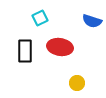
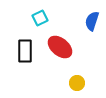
blue semicircle: rotated 90 degrees clockwise
red ellipse: rotated 30 degrees clockwise
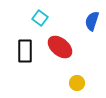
cyan square: rotated 28 degrees counterclockwise
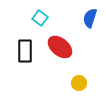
blue semicircle: moved 2 px left, 3 px up
yellow circle: moved 2 px right
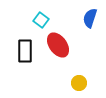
cyan square: moved 1 px right, 2 px down
red ellipse: moved 2 px left, 2 px up; rotated 15 degrees clockwise
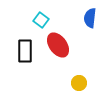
blue semicircle: rotated 12 degrees counterclockwise
